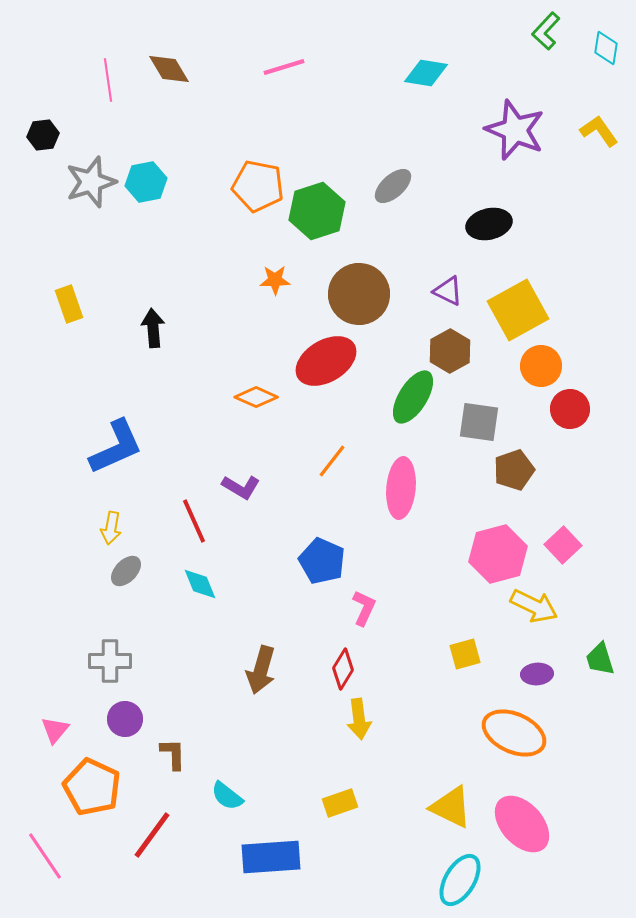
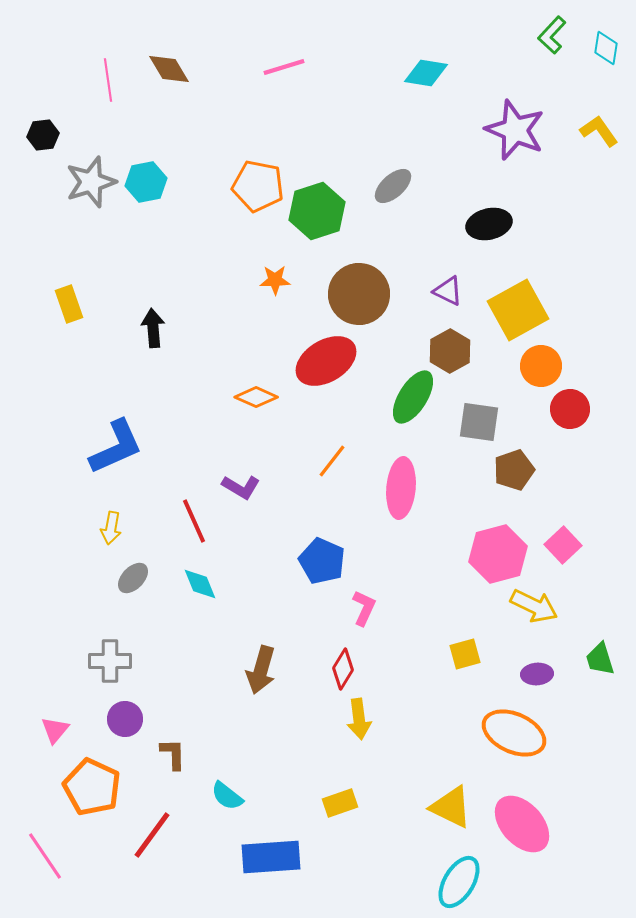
green L-shape at (546, 31): moved 6 px right, 4 px down
gray ellipse at (126, 571): moved 7 px right, 7 px down
cyan ellipse at (460, 880): moved 1 px left, 2 px down
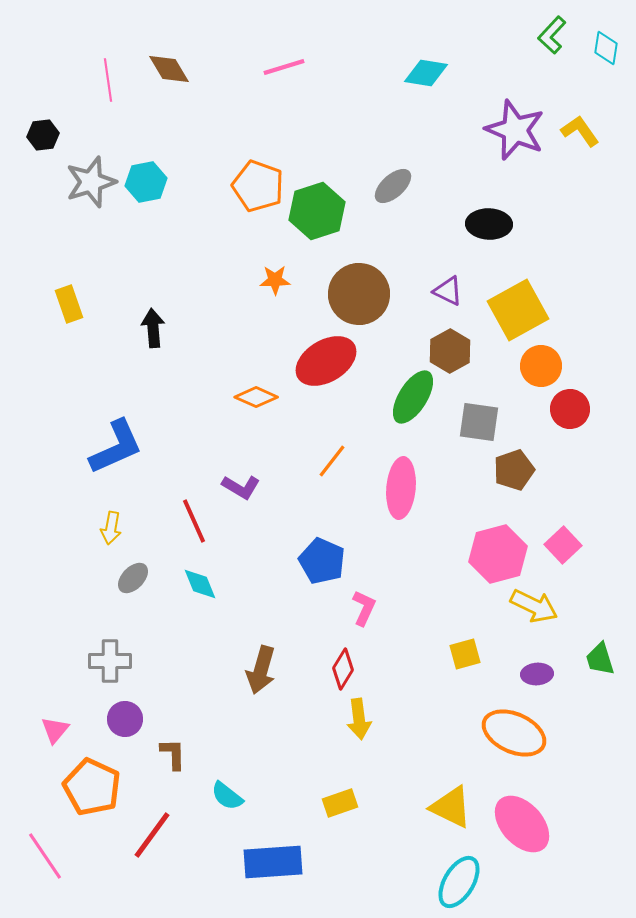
yellow L-shape at (599, 131): moved 19 px left
orange pentagon at (258, 186): rotated 9 degrees clockwise
black ellipse at (489, 224): rotated 15 degrees clockwise
blue rectangle at (271, 857): moved 2 px right, 5 px down
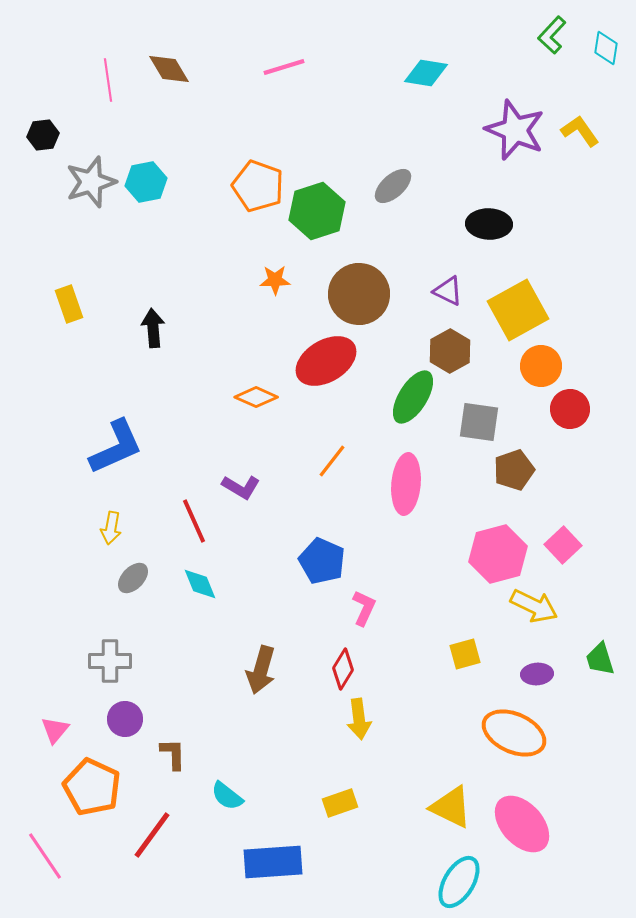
pink ellipse at (401, 488): moved 5 px right, 4 px up
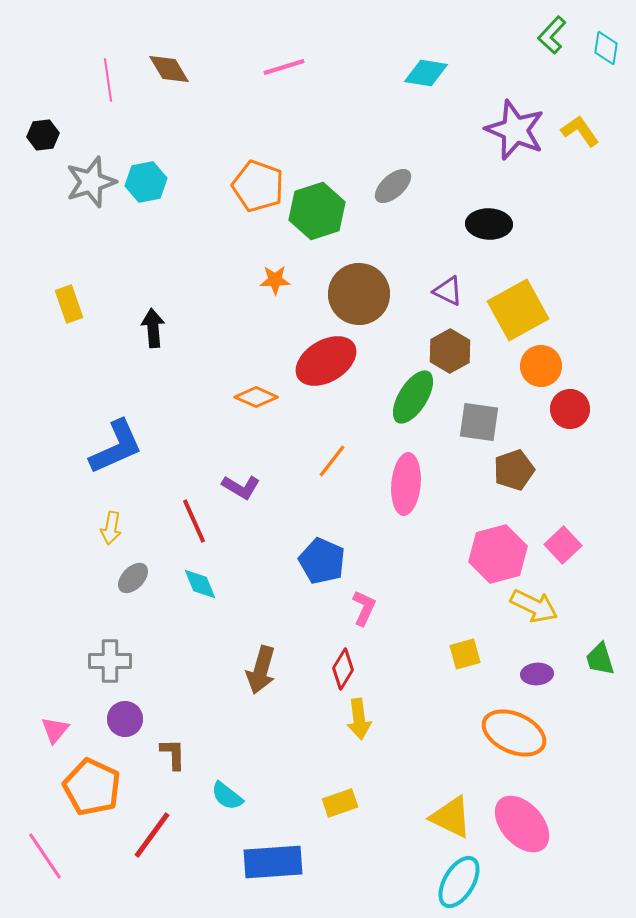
yellow triangle at (451, 807): moved 10 px down
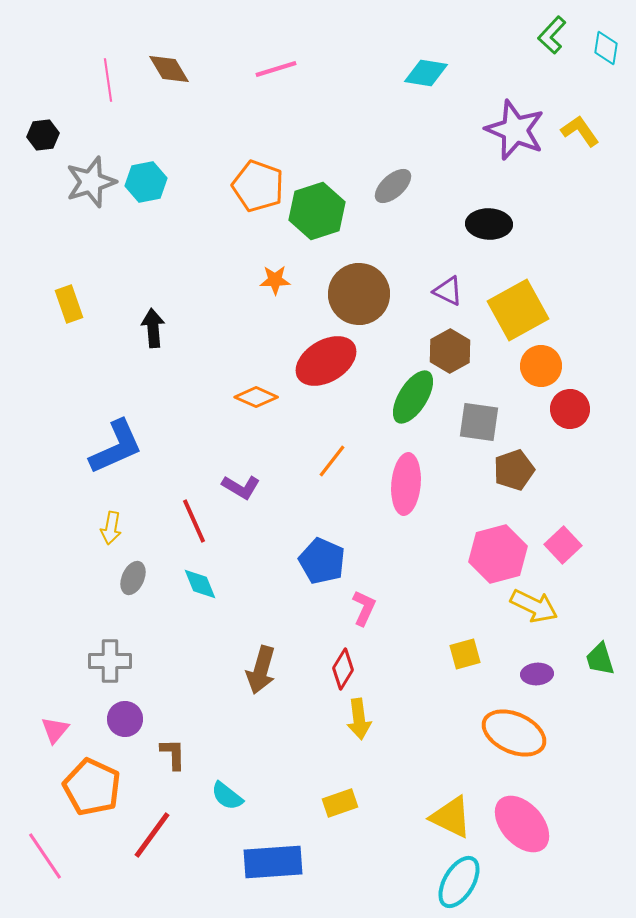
pink line at (284, 67): moved 8 px left, 2 px down
gray ellipse at (133, 578): rotated 20 degrees counterclockwise
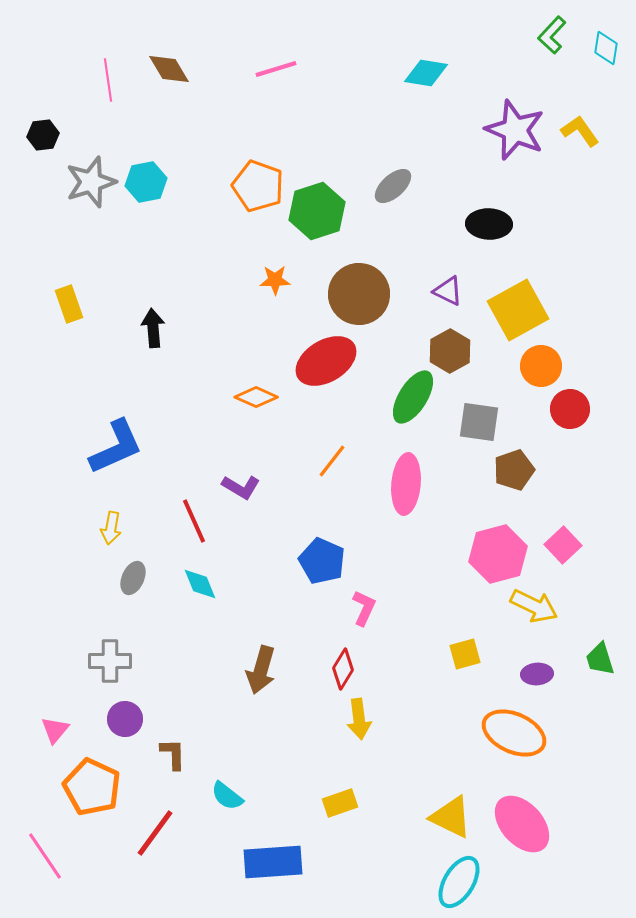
red line at (152, 835): moved 3 px right, 2 px up
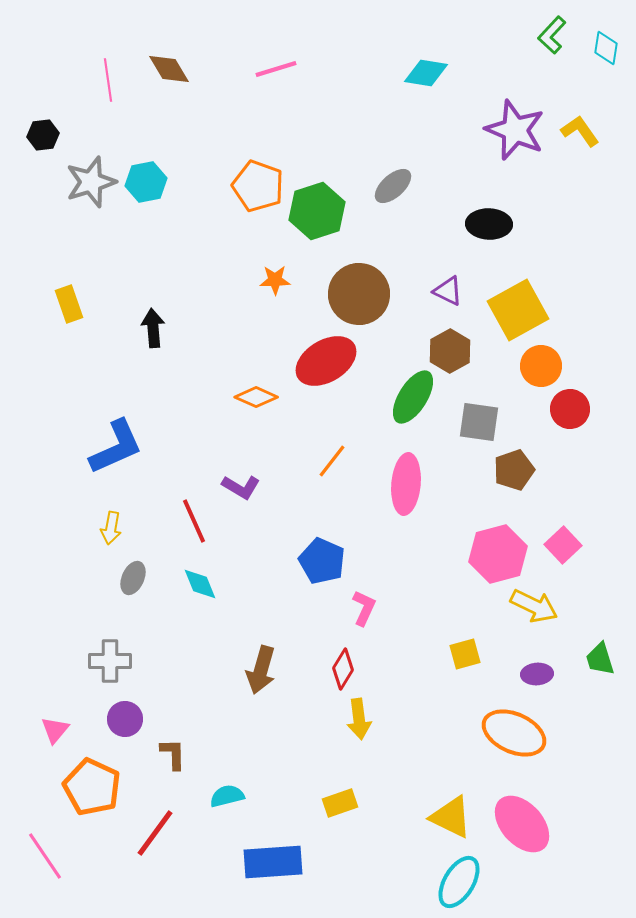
cyan semicircle at (227, 796): rotated 128 degrees clockwise
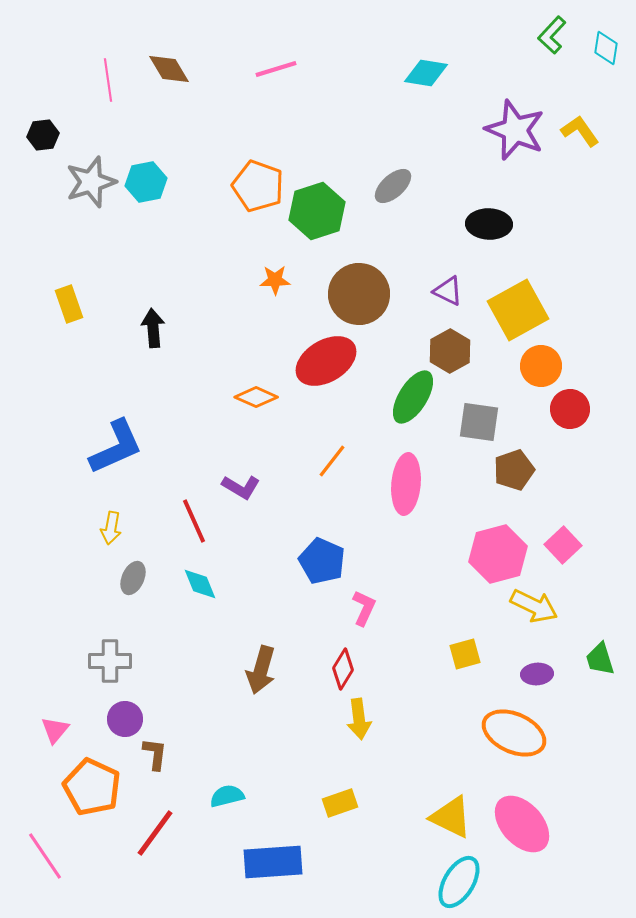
brown L-shape at (173, 754): moved 18 px left; rotated 8 degrees clockwise
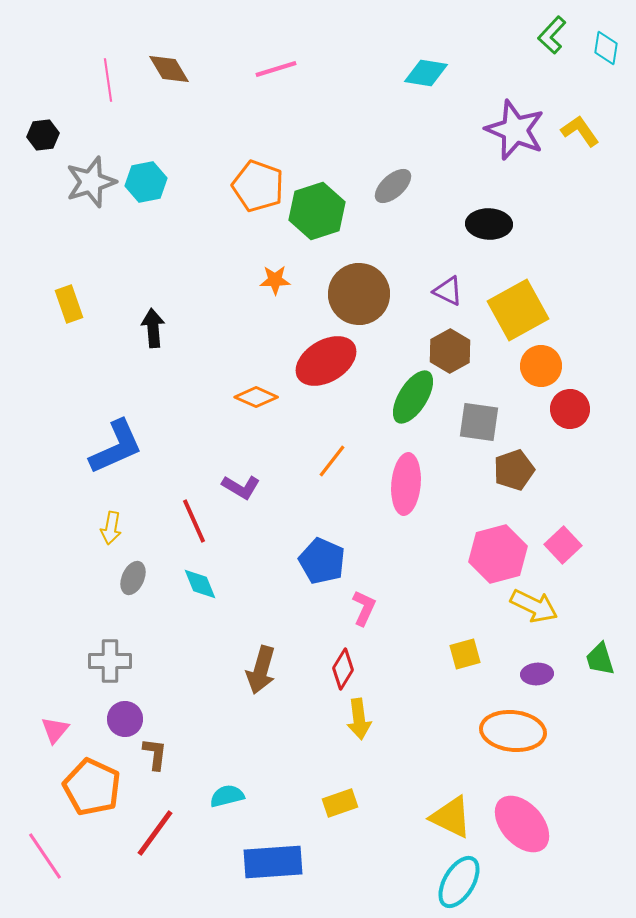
orange ellipse at (514, 733): moved 1 px left, 2 px up; rotated 18 degrees counterclockwise
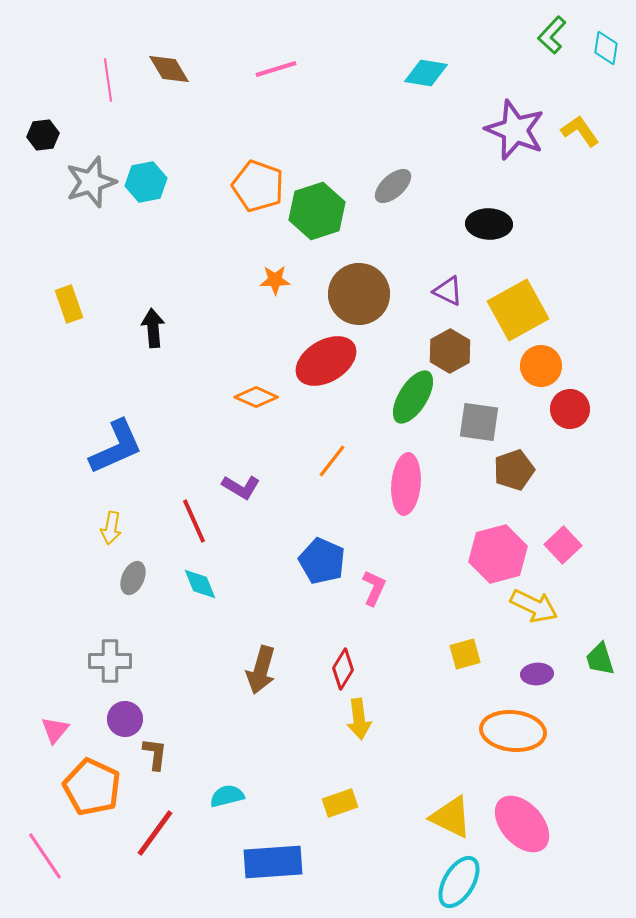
pink L-shape at (364, 608): moved 10 px right, 20 px up
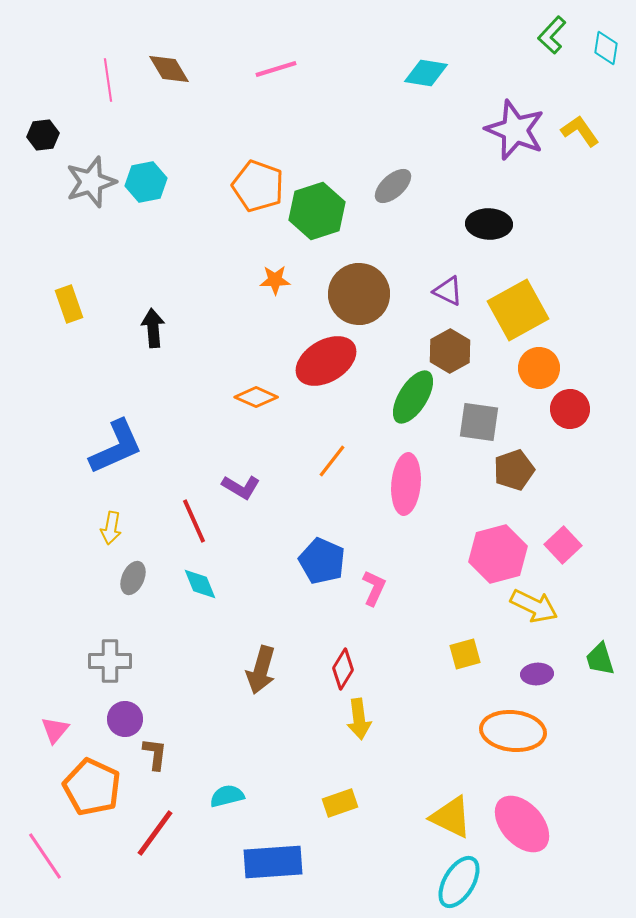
orange circle at (541, 366): moved 2 px left, 2 px down
